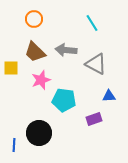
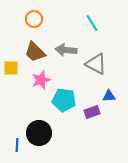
purple rectangle: moved 2 px left, 7 px up
blue line: moved 3 px right
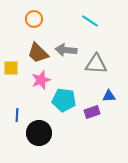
cyan line: moved 2 px left, 2 px up; rotated 24 degrees counterclockwise
brown trapezoid: moved 3 px right, 1 px down
gray triangle: rotated 25 degrees counterclockwise
blue line: moved 30 px up
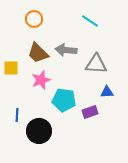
blue triangle: moved 2 px left, 4 px up
purple rectangle: moved 2 px left
black circle: moved 2 px up
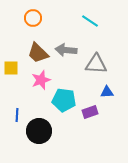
orange circle: moved 1 px left, 1 px up
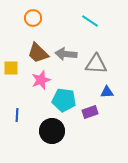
gray arrow: moved 4 px down
black circle: moved 13 px right
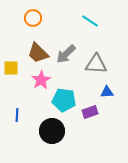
gray arrow: rotated 50 degrees counterclockwise
pink star: rotated 12 degrees counterclockwise
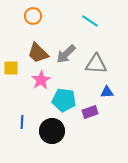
orange circle: moved 2 px up
blue line: moved 5 px right, 7 px down
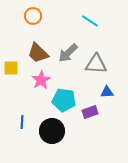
gray arrow: moved 2 px right, 1 px up
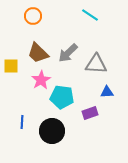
cyan line: moved 6 px up
yellow square: moved 2 px up
cyan pentagon: moved 2 px left, 3 px up
purple rectangle: moved 1 px down
